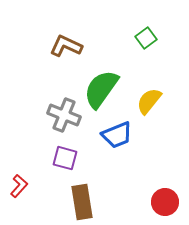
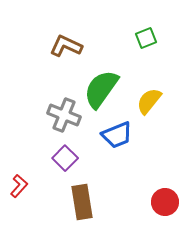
green square: rotated 15 degrees clockwise
purple square: rotated 30 degrees clockwise
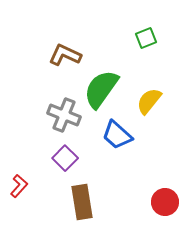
brown L-shape: moved 1 px left, 9 px down
blue trapezoid: rotated 64 degrees clockwise
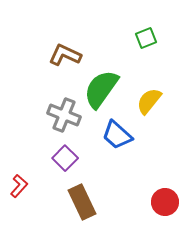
brown rectangle: rotated 16 degrees counterclockwise
